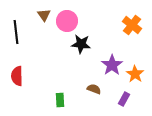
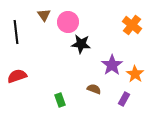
pink circle: moved 1 px right, 1 px down
red semicircle: rotated 72 degrees clockwise
green rectangle: rotated 16 degrees counterclockwise
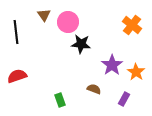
orange star: moved 1 px right, 2 px up
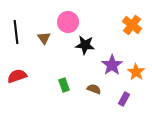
brown triangle: moved 23 px down
black star: moved 4 px right, 1 px down
green rectangle: moved 4 px right, 15 px up
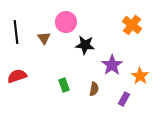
pink circle: moved 2 px left
orange star: moved 4 px right, 4 px down
brown semicircle: rotated 80 degrees clockwise
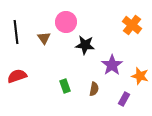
orange star: rotated 18 degrees counterclockwise
green rectangle: moved 1 px right, 1 px down
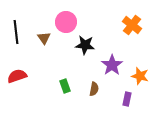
purple rectangle: moved 3 px right; rotated 16 degrees counterclockwise
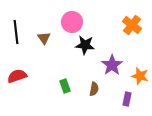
pink circle: moved 6 px right
